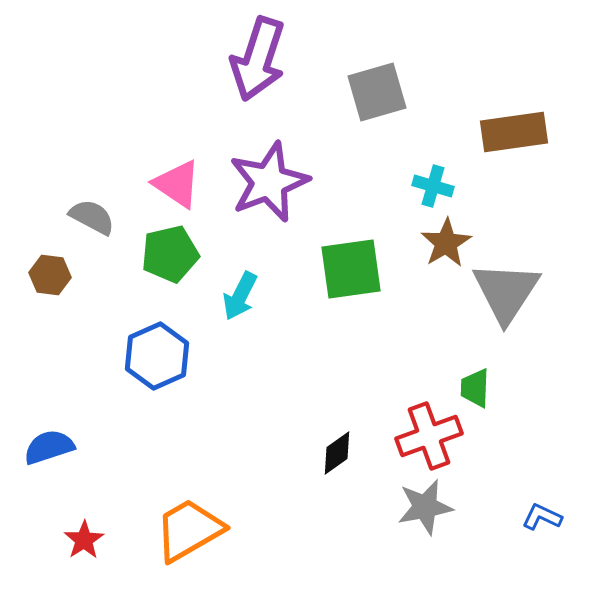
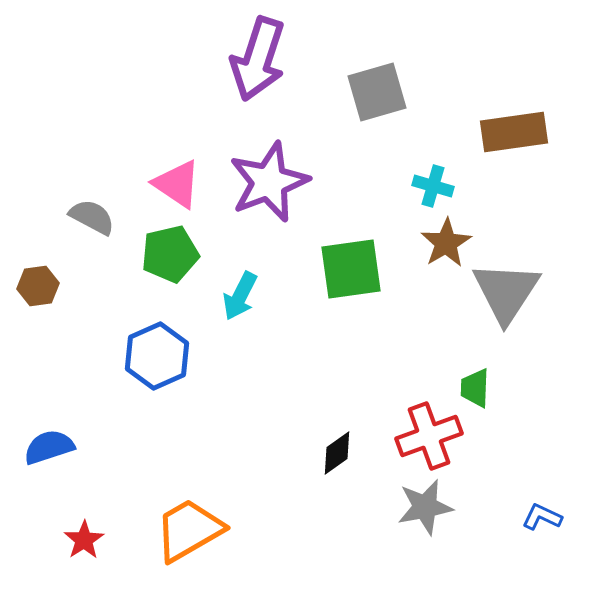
brown hexagon: moved 12 px left, 11 px down; rotated 15 degrees counterclockwise
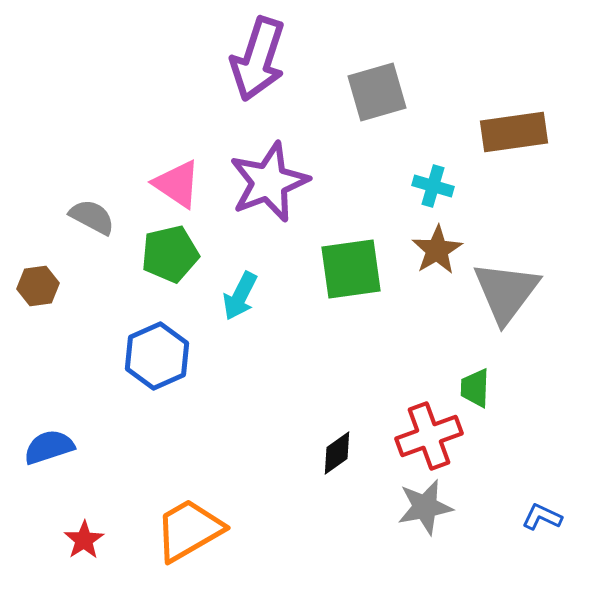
brown star: moved 9 px left, 7 px down
gray triangle: rotated 4 degrees clockwise
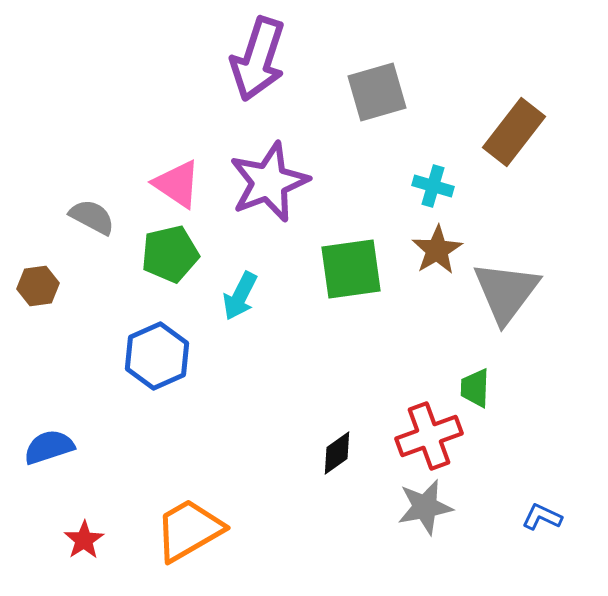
brown rectangle: rotated 44 degrees counterclockwise
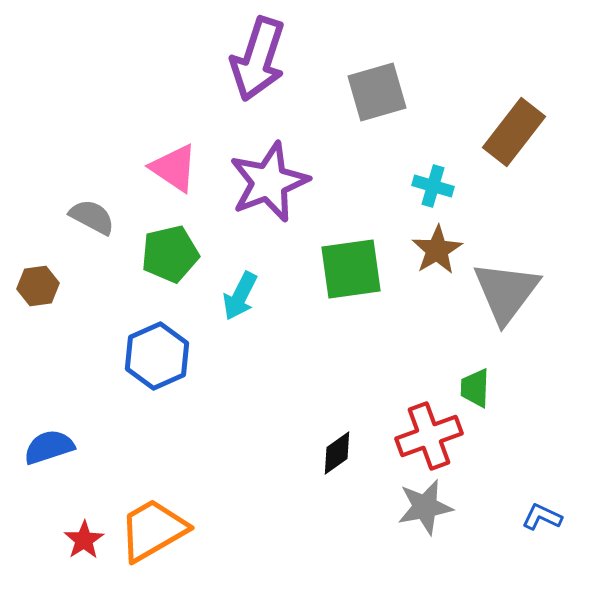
pink triangle: moved 3 px left, 16 px up
orange trapezoid: moved 36 px left
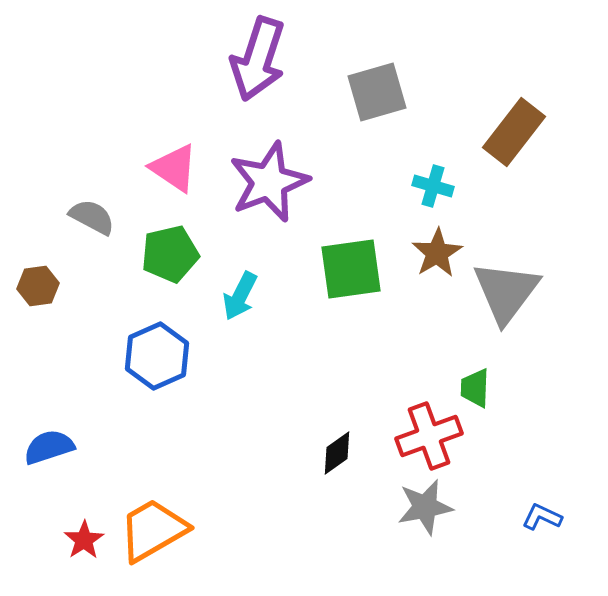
brown star: moved 3 px down
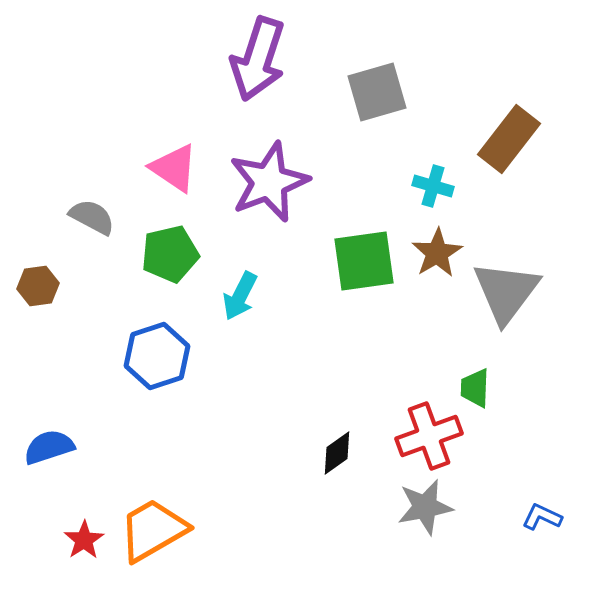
brown rectangle: moved 5 px left, 7 px down
green square: moved 13 px right, 8 px up
blue hexagon: rotated 6 degrees clockwise
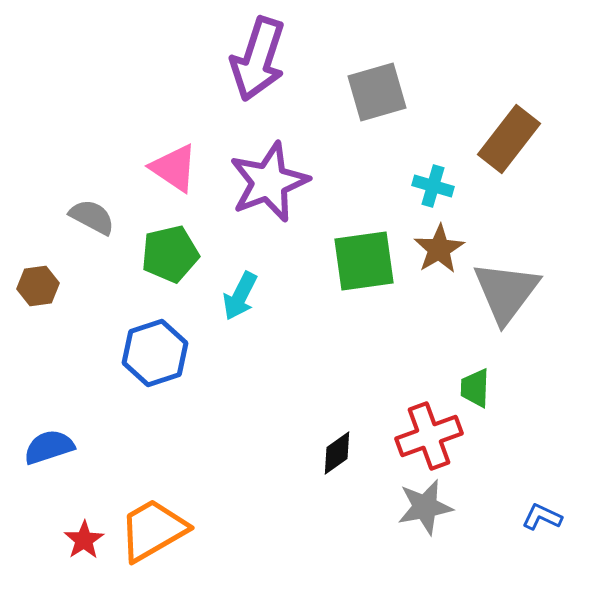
brown star: moved 2 px right, 4 px up
blue hexagon: moved 2 px left, 3 px up
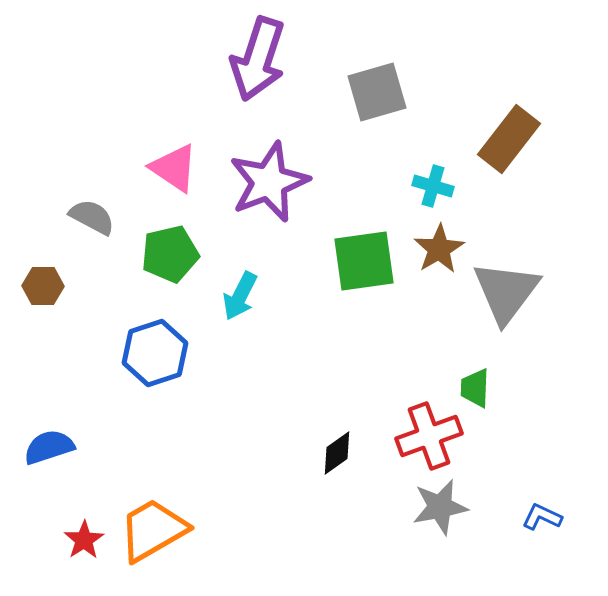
brown hexagon: moved 5 px right; rotated 9 degrees clockwise
gray star: moved 15 px right
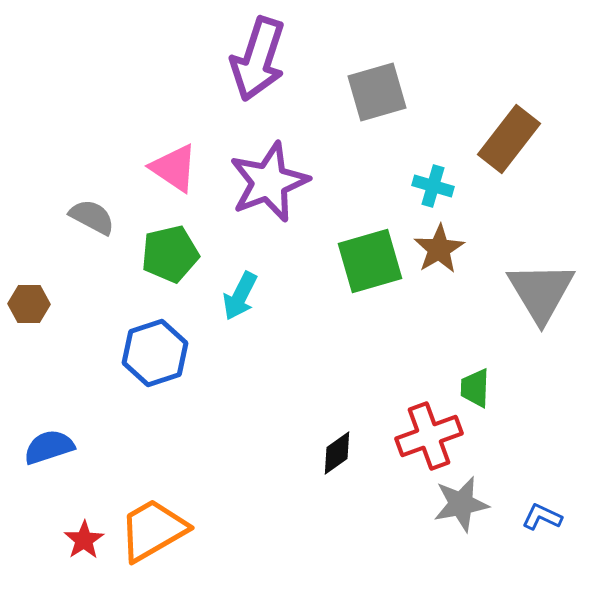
green square: moved 6 px right; rotated 8 degrees counterclockwise
brown hexagon: moved 14 px left, 18 px down
gray triangle: moved 35 px right; rotated 8 degrees counterclockwise
gray star: moved 21 px right, 3 px up
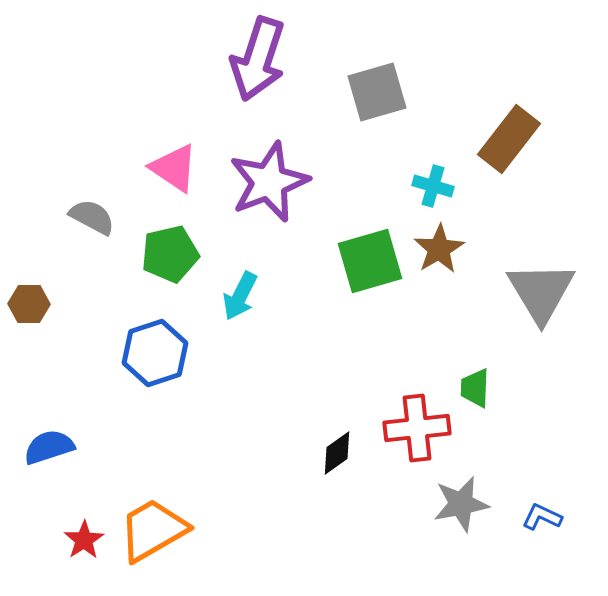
red cross: moved 12 px left, 8 px up; rotated 14 degrees clockwise
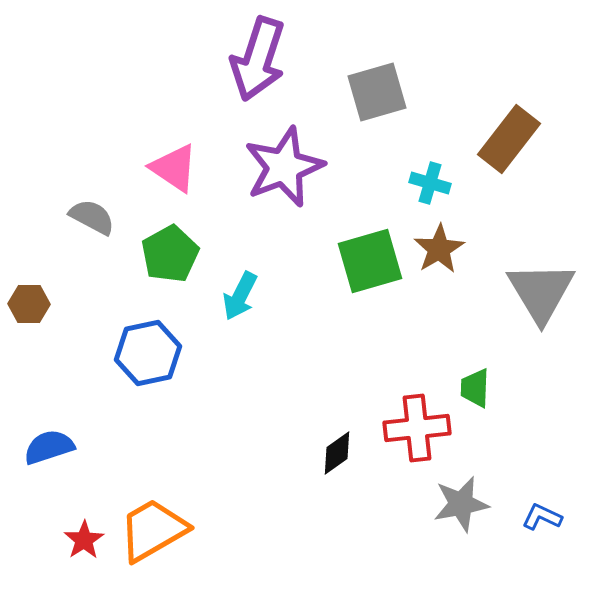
purple star: moved 15 px right, 15 px up
cyan cross: moved 3 px left, 3 px up
green pentagon: rotated 16 degrees counterclockwise
blue hexagon: moved 7 px left; rotated 6 degrees clockwise
